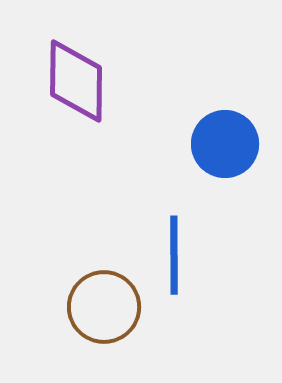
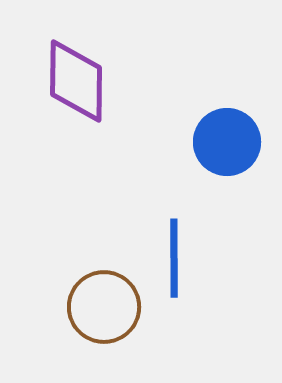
blue circle: moved 2 px right, 2 px up
blue line: moved 3 px down
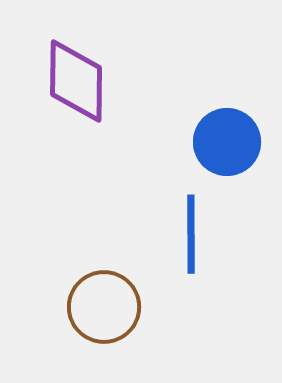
blue line: moved 17 px right, 24 px up
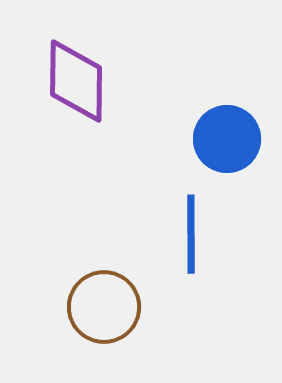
blue circle: moved 3 px up
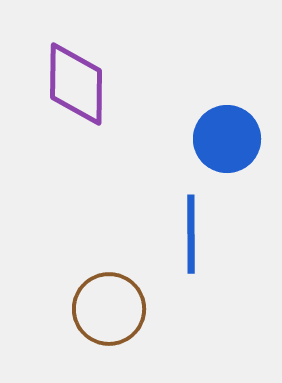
purple diamond: moved 3 px down
brown circle: moved 5 px right, 2 px down
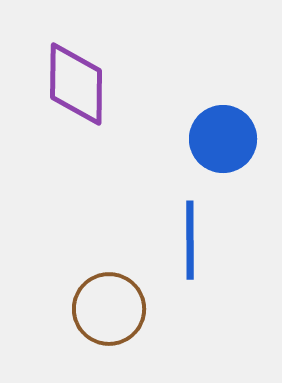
blue circle: moved 4 px left
blue line: moved 1 px left, 6 px down
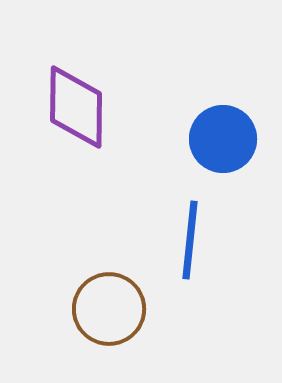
purple diamond: moved 23 px down
blue line: rotated 6 degrees clockwise
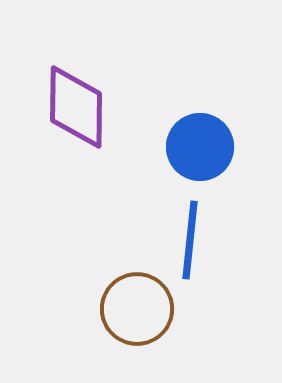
blue circle: moved 23 px left, 8 px down
brown circle: moved 28 px right
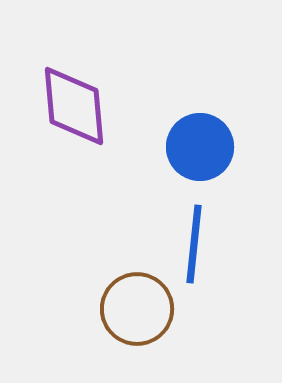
purple diamond: moved 2 px left, 1 px up; rotated 6 degrees counterclockwise
blue line: moved 4 px right, 4 px down
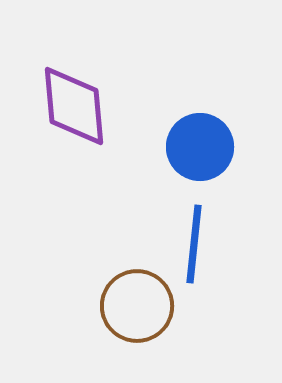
brown circle: moved 3 px up
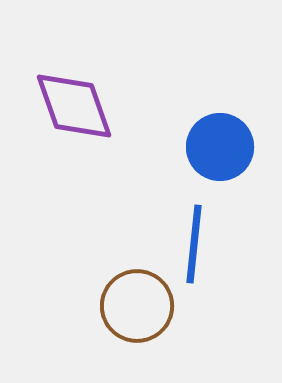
purple diamond: rotated 14 degrees counterclockwise
blue circle: moved 20 px right
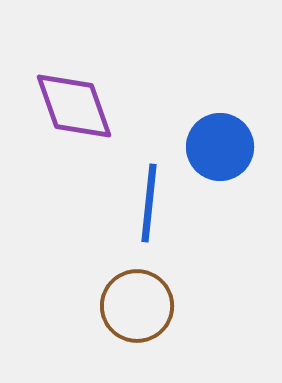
blue line: moved 45 px left, 41 px up
